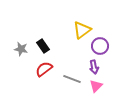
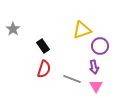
yellow triangle: rotated 18 degrees clockwise
gray star: moved 8 px left, 20 px up; rotated 24 degrees clockwise
red semicircle: rotated 144 degrees clockwise
pink triangle: rotated 16 degrees counterclockwise
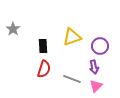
yellow triangle: moved 10 px left, 7 px down
black rectangle: rotated 32 degrees clockwise
pink triangle: rotated 16 degrees clockwise
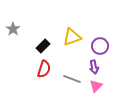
black rectangle: rotated 48 degrees clockwise
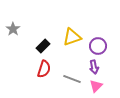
purple circle: moved 2 px left
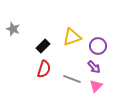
gray star: rotated 16 degrees counterclockwise
purple arrow: rotated 32 degrees counterclockwise
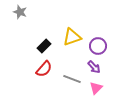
gray star: moved 7 px right, 17 px up
black rectangle: moved 1 px right
red semicircle: rotated 24 degrees clockwise
pink triangle: moved 2 px down
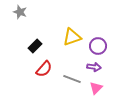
black rectangle: moved 9 px left
purple arrow: rotated 40 degrees counterclockwise
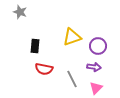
black rectangle: rotated 40 degrees counterclockwise
red semicircle: rotated 60 degrees clockwise
gray line: rotated 42 degrees clockwise
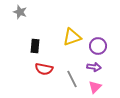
pink triangle: moved 1 px left, 1 px up
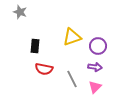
purple arrow: moved 1 px right
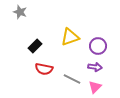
yellow triangle: moved 2 px left
black rectangle: rotated 40 degrees clockwise
gray line: rotated 36 degrees counterclockwise
